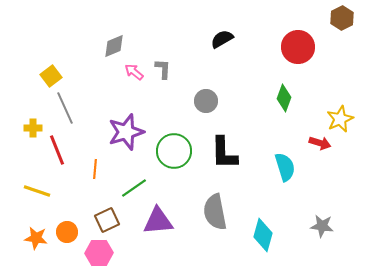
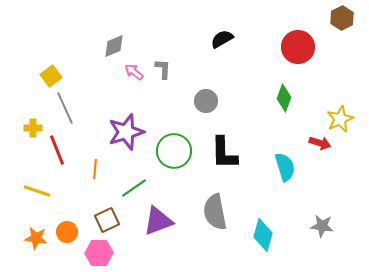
purple triangle: rotated 16 degrees counterclockwise
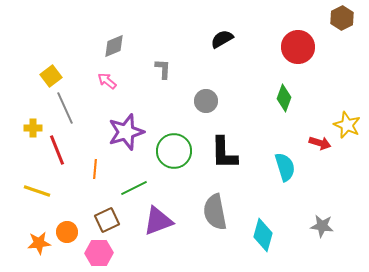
pink arrow: moved 27 px left, 9 px down
yellow star: moved 7 px right, 6 px down; rotated 24 degrees counterclockwise
green line: rotated 8 degrees clockwise
orange star: moved 3 px right, 5 px down; rotated 15 degrees counterclockwise
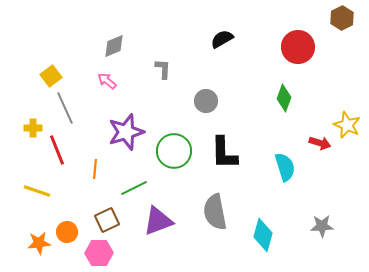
gray star: rotated 10 degrees counterclockwise
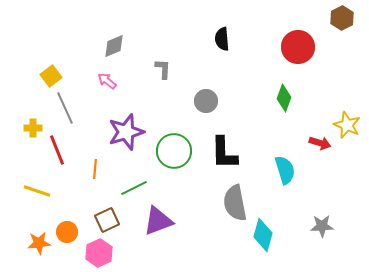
black semicircle: rotated 65 degrees counterclockwise
cyan semicircle: moved 3 px down
gray semicircle: moved 20 px right, 9 px up
pink hexagon: rotated 24 degrees counterclockwise
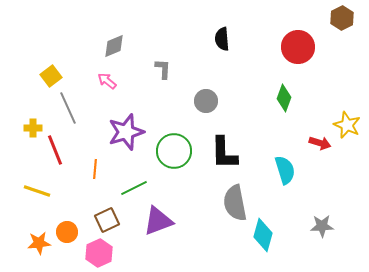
gray line: moved 3 px right
red line: moved 2 px left
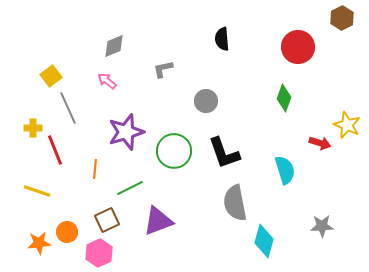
gray L-shape: rotated 105 degrees counterclockwise
black L-shape: rotated 18 degrees counterclockwise
green line: moved 4 px left
cyan diamond: moved 1 px right, 6 px down
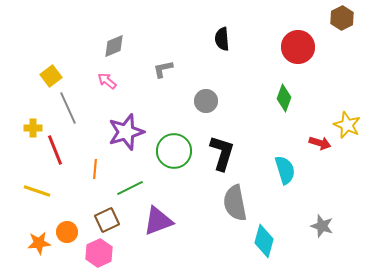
black L-shape: moved 2 px left; rotated 144 degrees counterclockwise
gray star: rotated 20 degrees clockwise
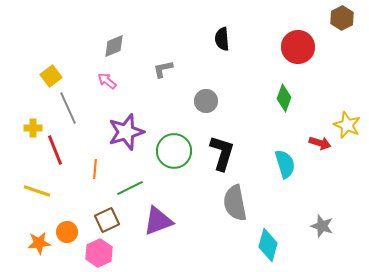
cyan semicircle: moved 6 px up
cyan diamond: moved 4 px right, 4 px down
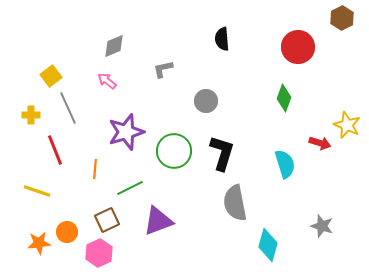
yellow cross: moved 2 px left, 13 px up
